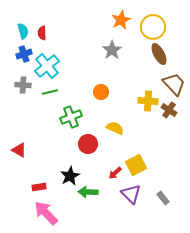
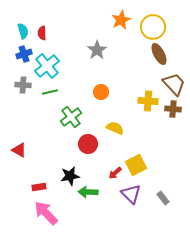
gray star: moved 15 px left
brown cross: moved 4 px right, 1 px up; rotated 28 degrees counterclockwise
green cross: rotated 15 degrees counterclockwise
black star: rotated 18 degrees clockwise
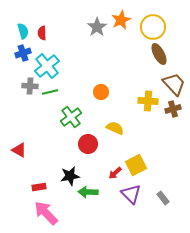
gray star: moved 23 px up
blue cross: moved 1 px left, 1 px up
gray cross: moved 7 px right, 1 px down
brown cross: rotated 21 degrees counterclockwise
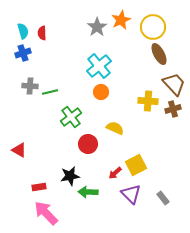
cyan cross: moved 52 px right
